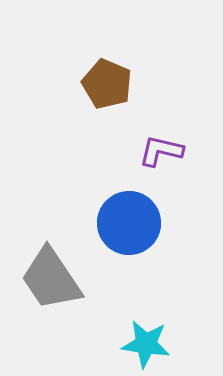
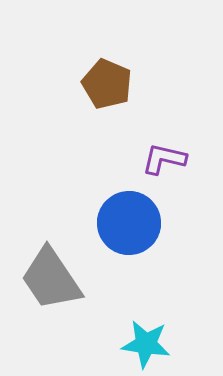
purple L-shape: moved 3 px right, 8 px down
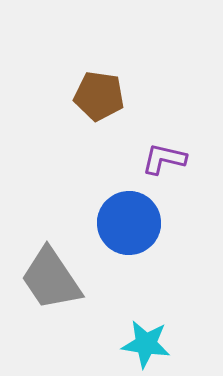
brown pentagon: moved 8 px left, 12 px down; rotated 15 degrees counterclockwise
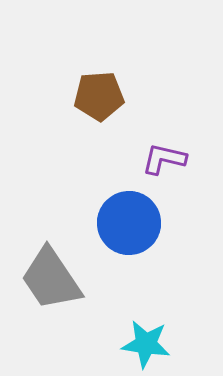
brown pentagon: rotated 12 degrees counterclockwise
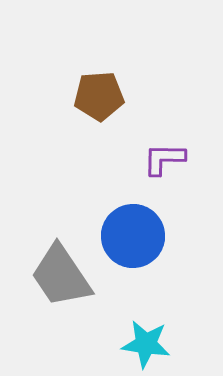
purple L-shape: rotated 12 degrees counterclockwise
blue circle: moved 4 px right, 13 px down
gray trapezoid: moved 10 px right, 3 px up
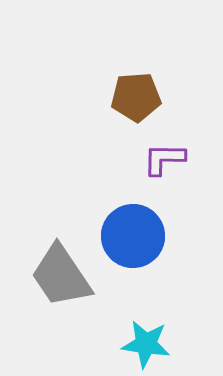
brown pentagon: moved 37 px right, 1 px down
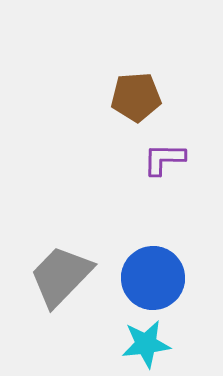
blue circle: moved 20 px right, 42 px down
gray trapezoid: rotated 78 degrees clockwise
cyan star: rotated 15 degrees counterclockwise
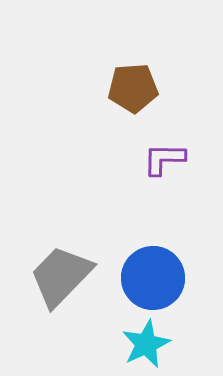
brown pentagon: moved 3 px left, 9 px up
cyan star: rotated 18 degrees counterclockwise
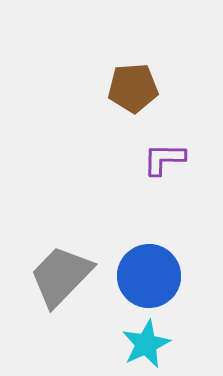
blue circle: moved 4 px left, 2 px up
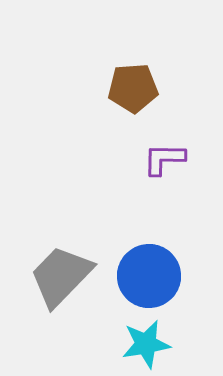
cyan star: rotated 15 degrees clockwise
